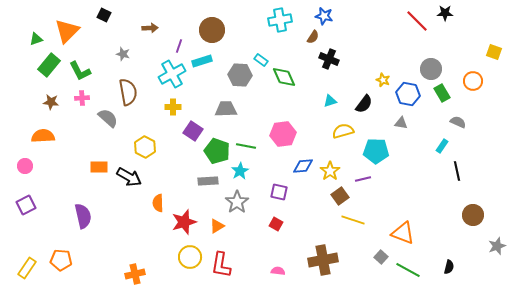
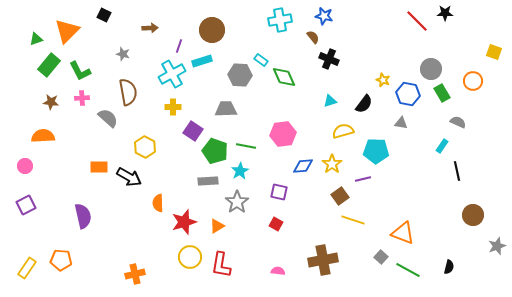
brown semicircle at (313, 37): rotated 72 degrees counterclockwise
green pentagon at (217, 151): moved 2 px left
yellow star at (330, 171): moved 2 px right, 7 px up
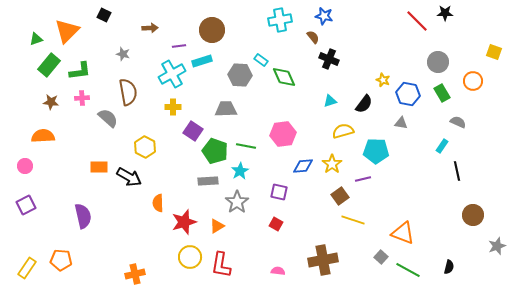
purple line at (179, 46): rotated 64 degrees clockwise
gray circle at (431, 69): moved 7 px right, 7 px up
green L-shape at (80, 71): rotated 70 degrees counterclockwise
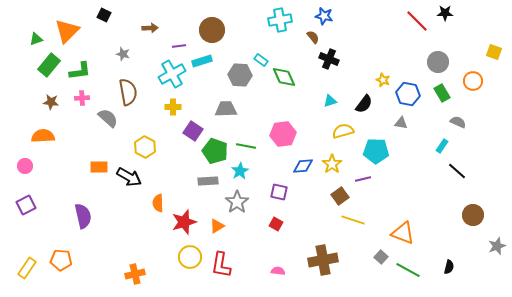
black line at (457, 171): rotated 36 degrees counterclockwise
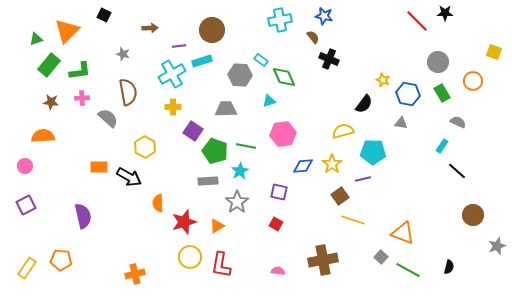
cyan triangle at (330, 101): moved 61 px left
cyan pentagon at (376, 151): moved 3 px left, 1 px down
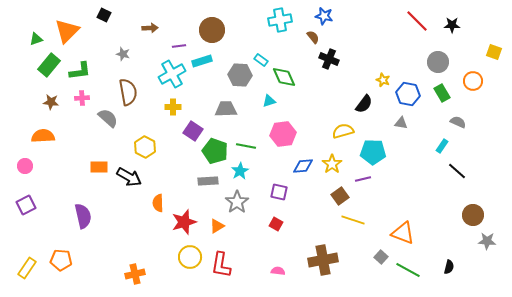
black star at (445, 13): moved 7 px right, 12 px down
gray star at (497, 246): moved 10 px left, 5 px up; rotated 24 degrees clockwise
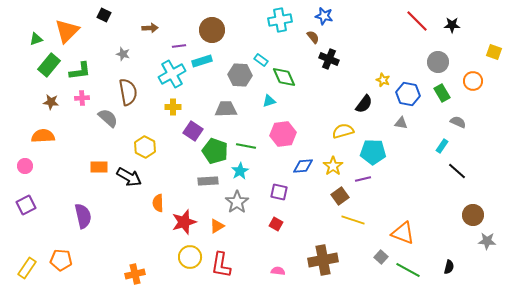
yellow star at (332, 164): moved 1 px right, 2 px down
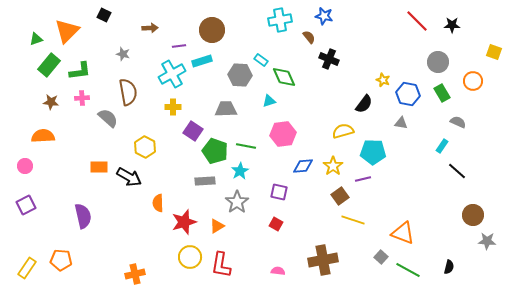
brown semicircle at (313, 37): moved 4 px left
gray rectangle at (208, 181): moved 3 px left
